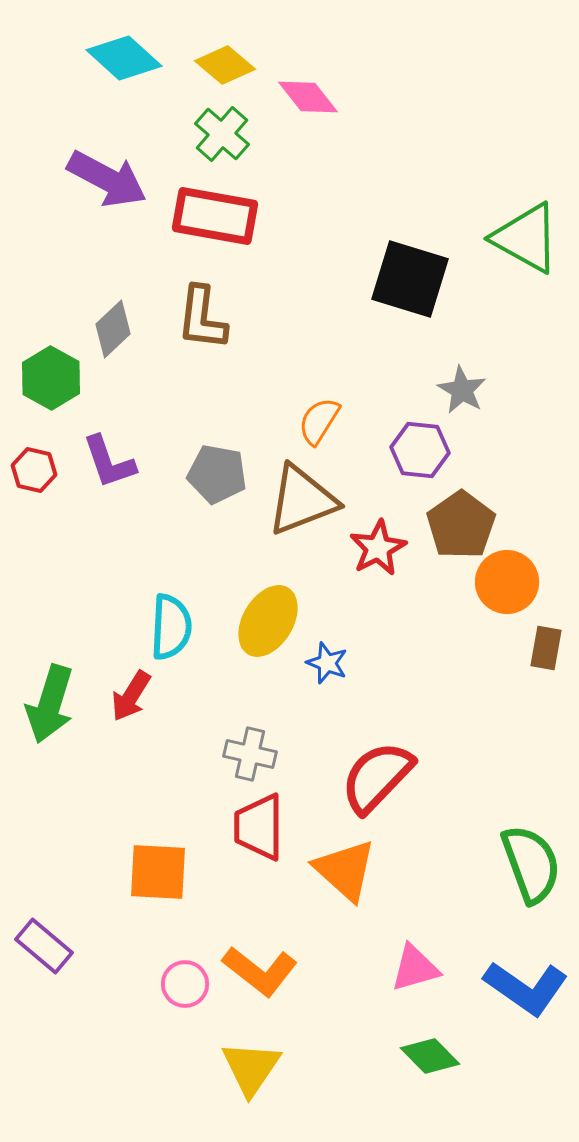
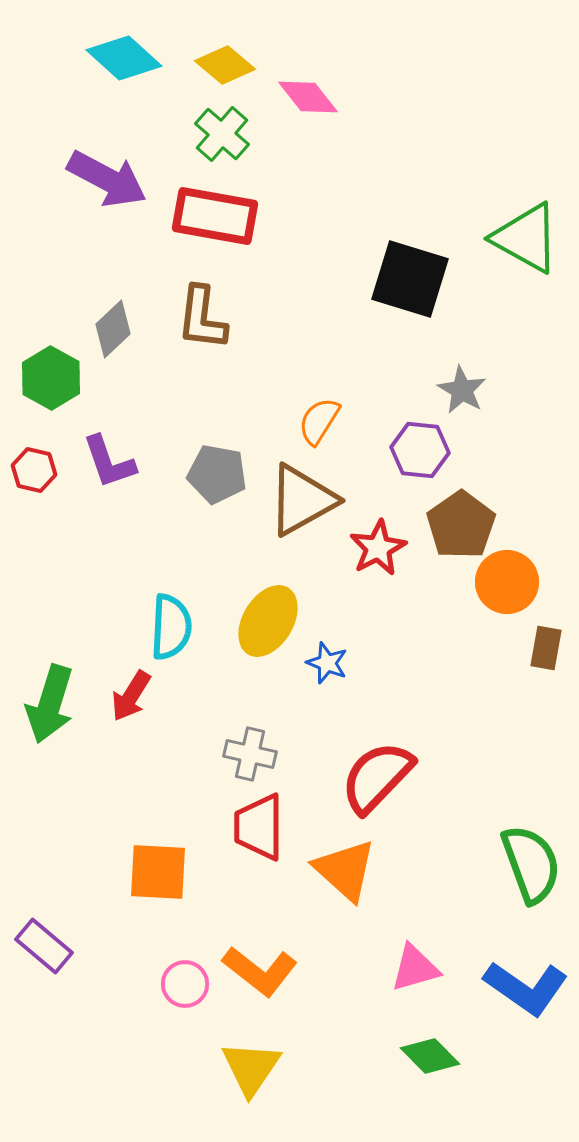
brown triangle: rotated 8 degrees counterclockwise
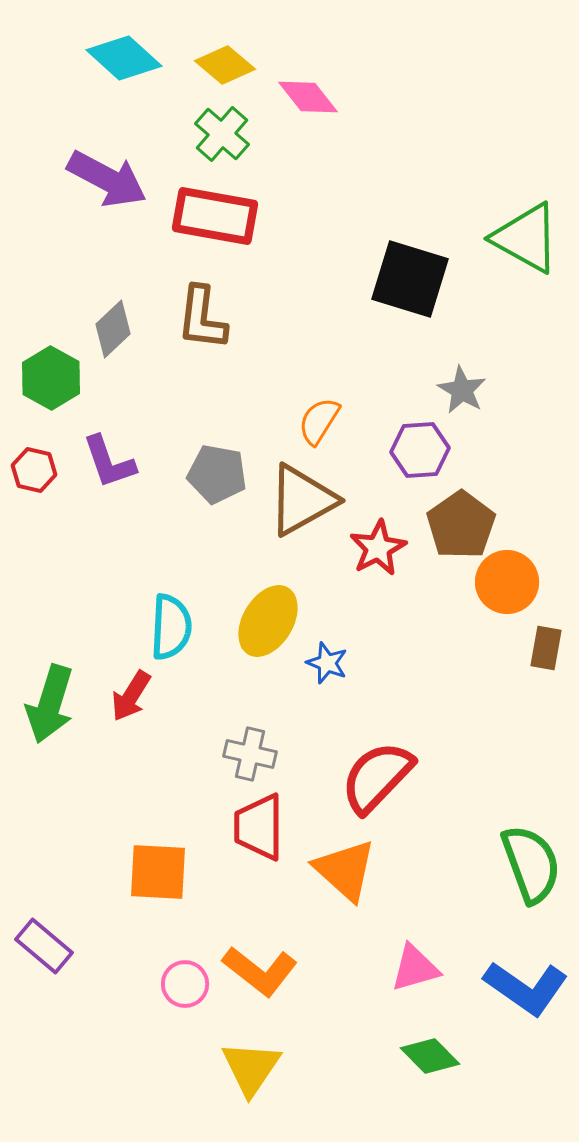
purple hexagon: rotated 10 degrees counterclockwise
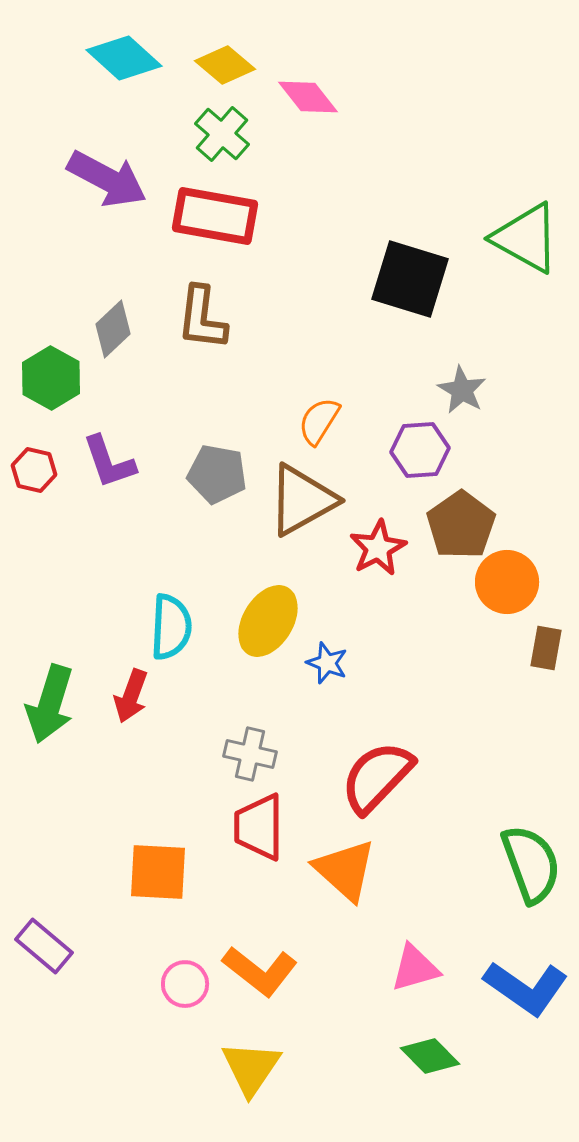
red arrow: rotated 12 degrees counterclockwise
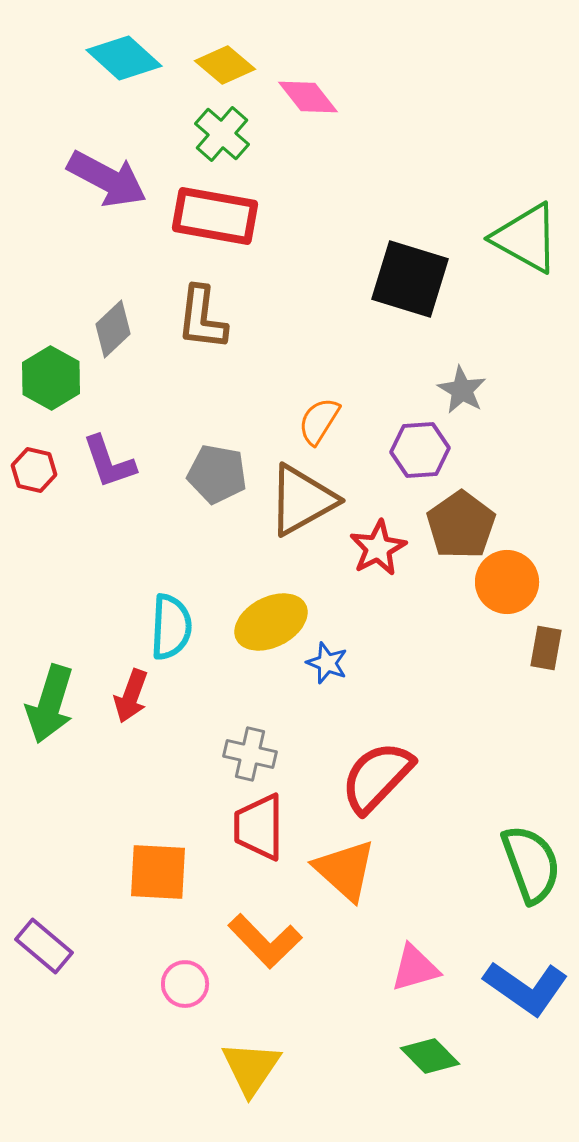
yellow ellipse: moved 3 px right, 1 px down; rotated 32 degrees clockwise
orange L-shape: moved 5 px right, 30 px up; rotated 8 degrees clockwise
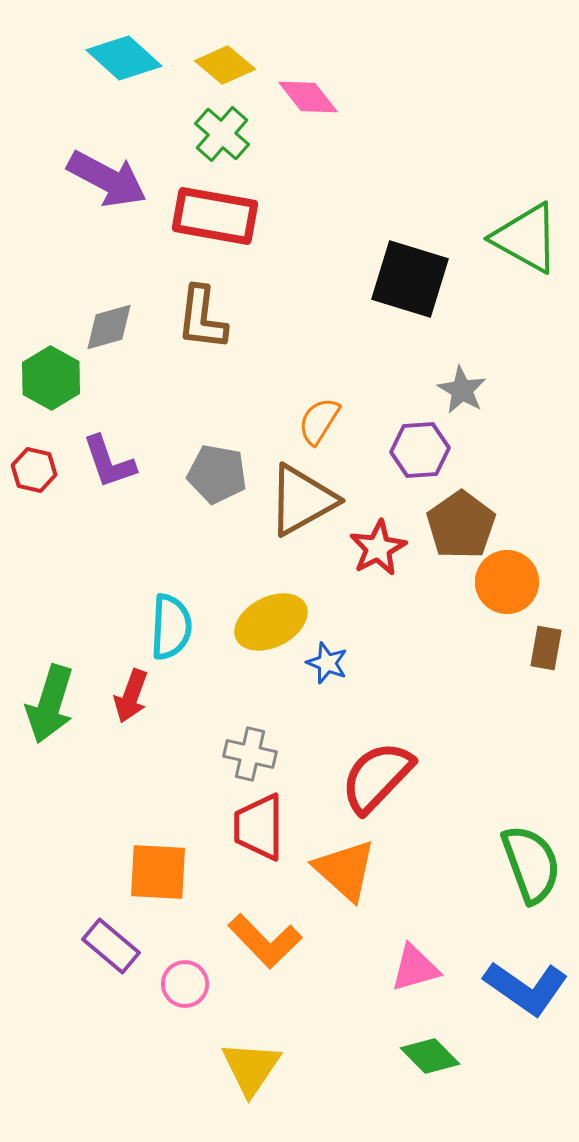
gray diamond: moved 4 px left, 2 px up; rotated 28 degrees clockwise
purple rectangle: moved 67 px right
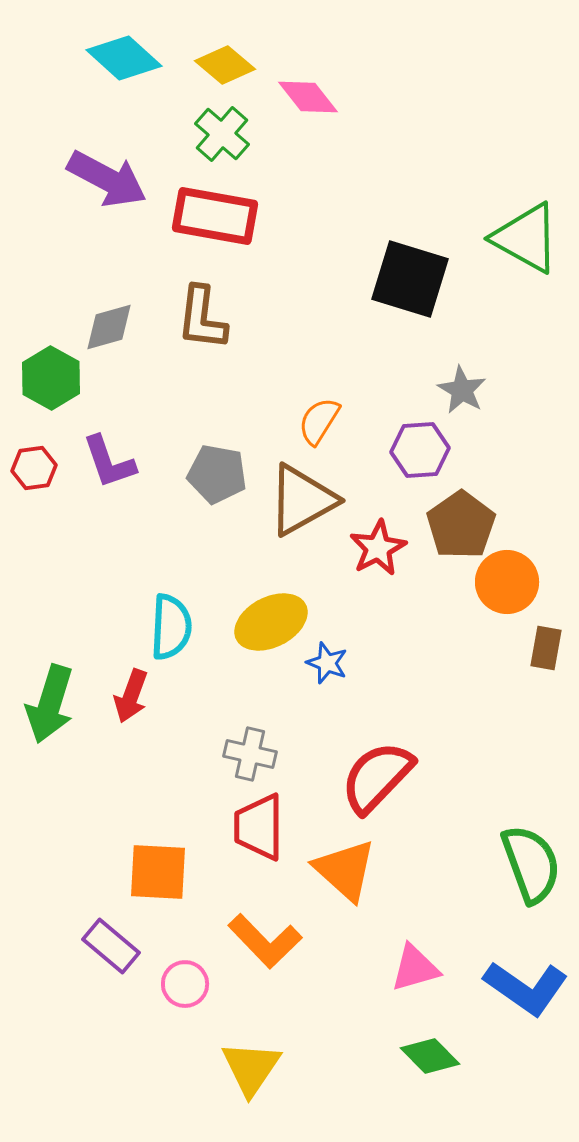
red hexagon: moved 2 px up; rotated 21 degrees counterclockwise
